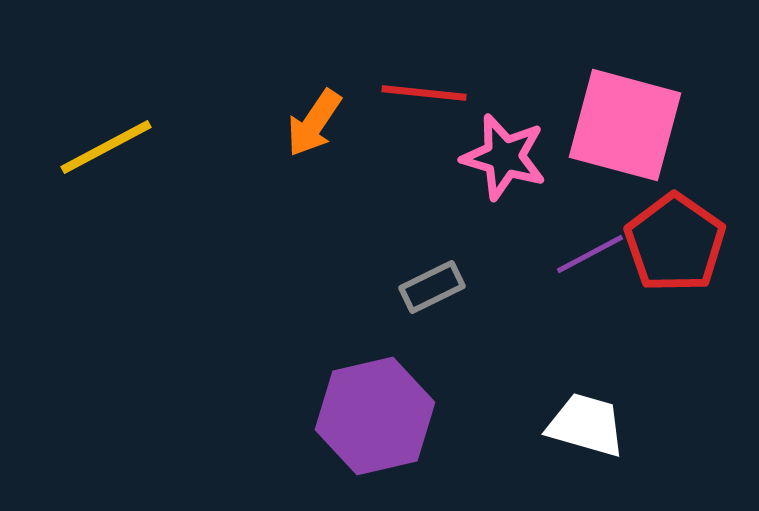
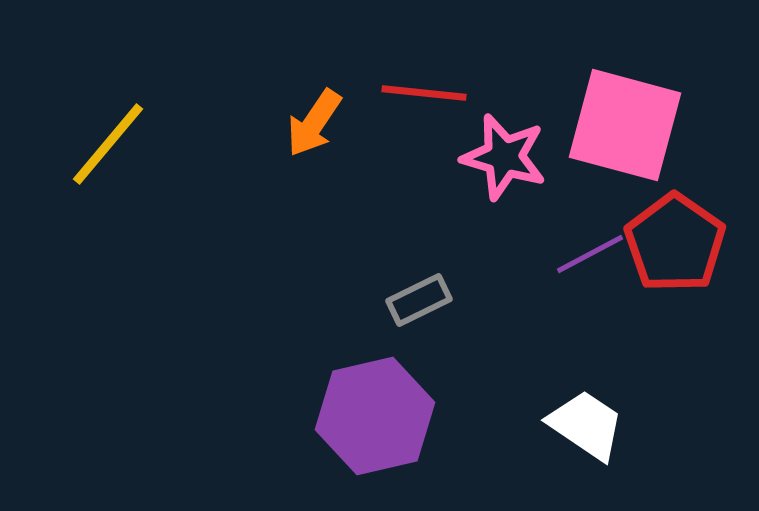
yellow line: moved 2 px right, 3 px up; rotated 22 degrees counterclockwise
gray rectangle: moved 13 px left, 13 px down
white trapezoid: rotated 18 degrees clockwise
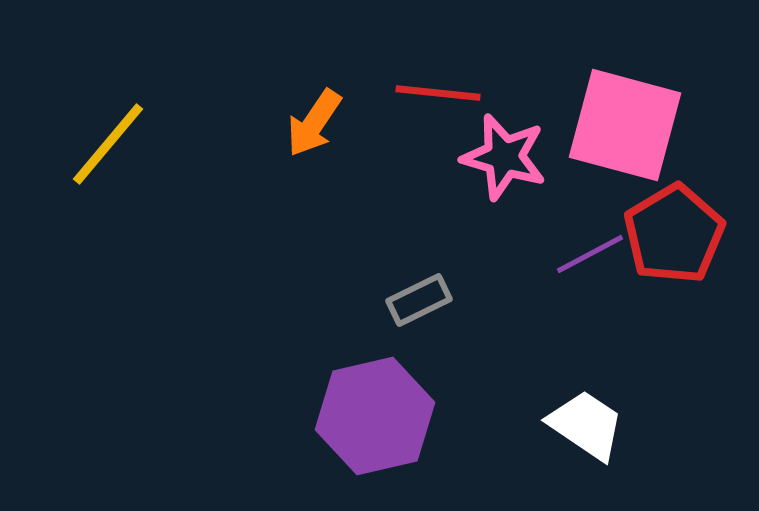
red line: moved 14 px right
red pentagon: moved 1 px left, 9 px up; rotated 6 degrees clockwise
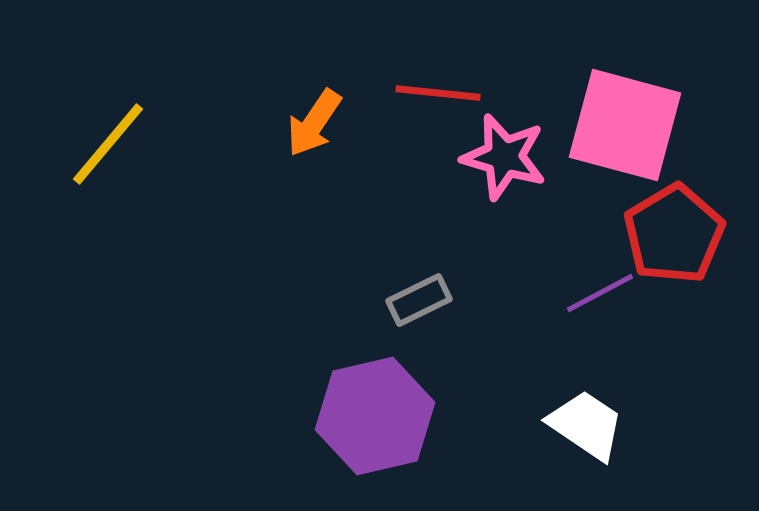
purple line: moved 10 px right, 39 px down
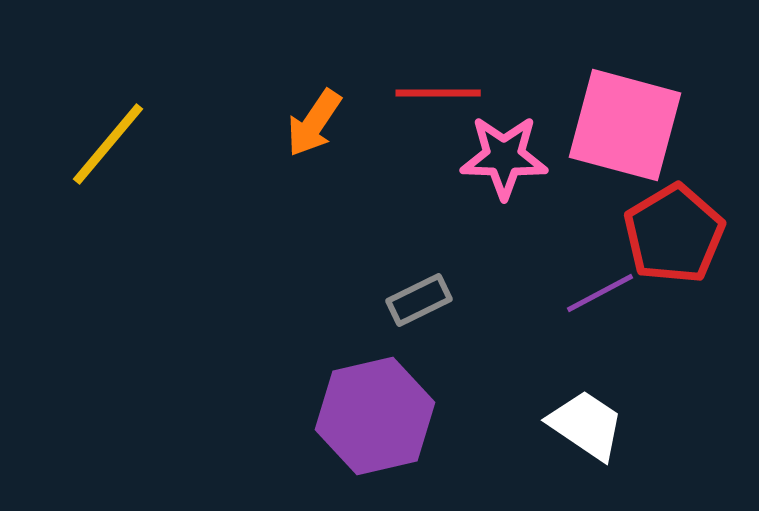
red line: rotated 6 degrees counterclockwise
pink star: rotated 14 degrees counterclockwise
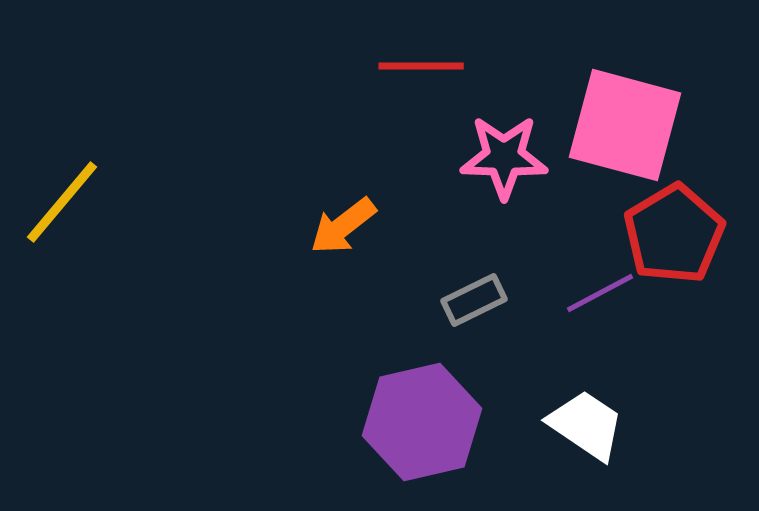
red line: moved 17 px left, 27 px up
orange arrow: moved 29 px right, 103 px down; rotated 18 degrees clockwise
yellow line: moved 46 px left, 58 px down
gray rectangle: moved 55 px right
purple hexagon: moved 47 px right, 6 px down
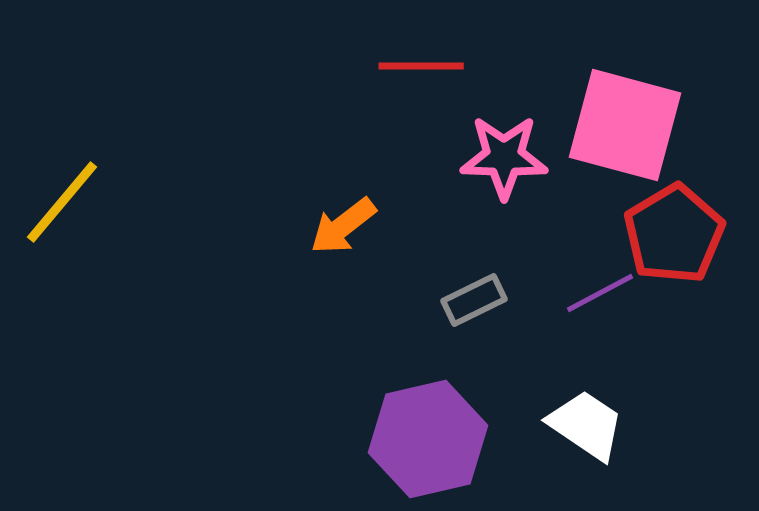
purple hexagon: moved 6 px right, 17 px down
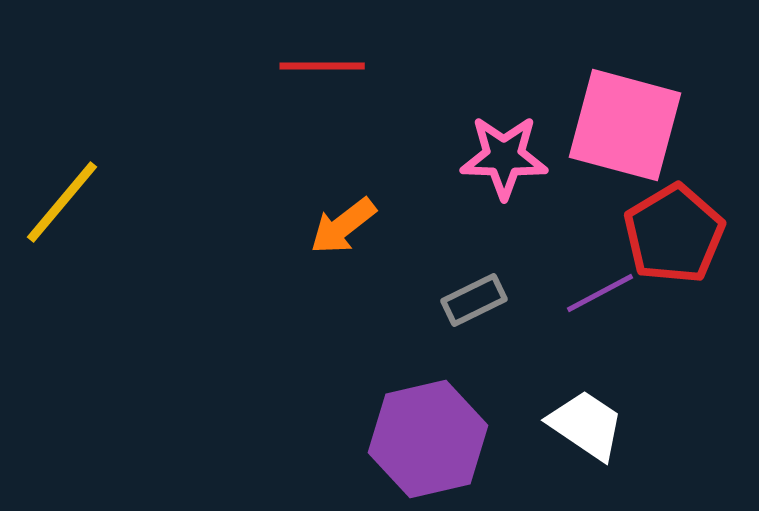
red line: moved 99 px left
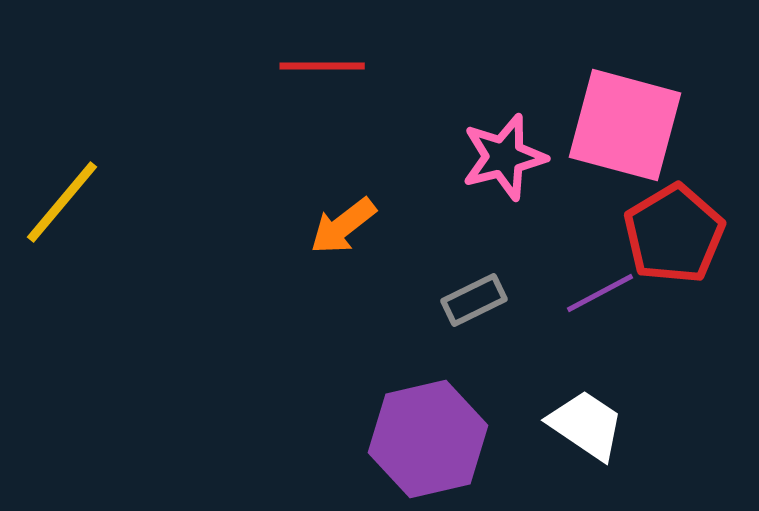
pink star: rotated 16 degrees counterclockwise
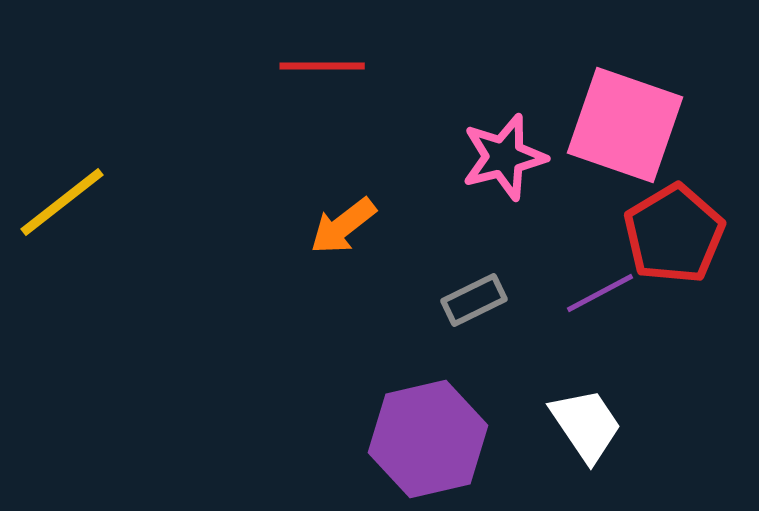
pink square: rotated 4 degrees clockwise
yellow line: rotated 12 degrees clockwise
white trapezoid: rotated 22 degrees clockwise
